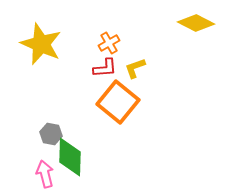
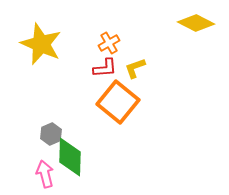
gray hexagon: rotated 25 degrees clockwise
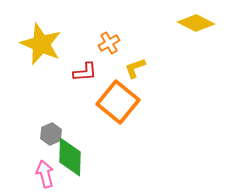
red L-shape: moved 20 px left, 4 px down
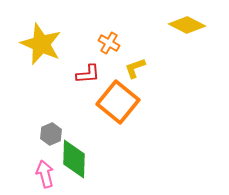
yellow diamond: moved 9 px left, 2 px down
orange cross: rotated 30 degrees counterclockwise
red L-shape: moved 3 px right, 2 px down
green diamond: moved 4 px right, 2 px down
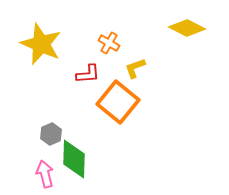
yellow diamond: moved 3 px down
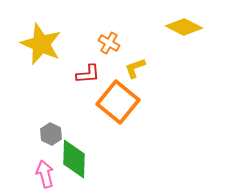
yellow diamond: moved 3 px left, 1 px up
gray hexagon: rotated 10 degrees counterclockwise
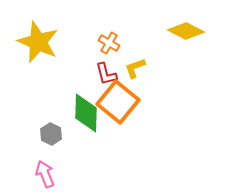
yellow diamond: moved 2 px right, 4 px down
yellow star: moved 3 px left, 2 px up
red L-shape: moved 18 px right; rotated 80 degrees clockwise
green diamond: moved 12 px right, 46 px up
pink arrow: rotated 8 degrees counterclockwise
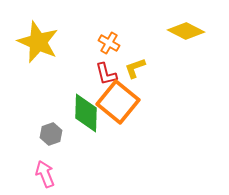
gray hexagon: rotated 15 degrees clockwise
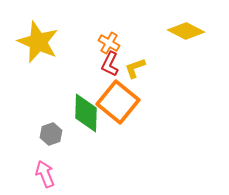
red L-shape: moved 4 px right, 10 px up; rotated 40 degrees clockwise
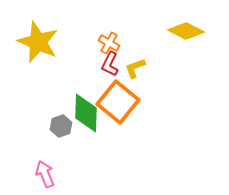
gray hexagon: moved 10 px right, 8 px up
